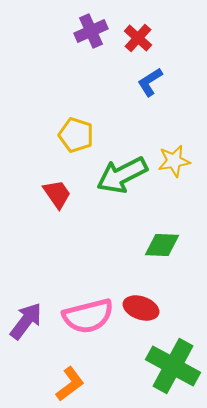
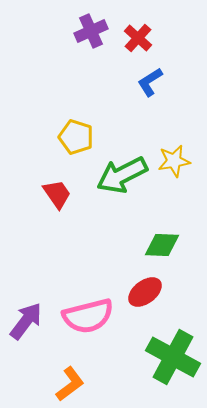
yellow pentagon: moved 2 px down
red ellipse: moved 4 px right, 16 px up; rotated 56 degrees counterclockwise
green cross: moved 9 px up
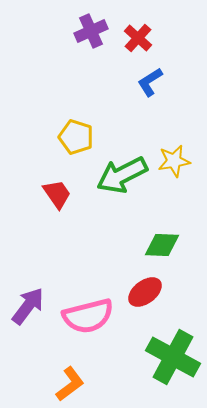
purple arrow: moved 2 px right, 15 px up
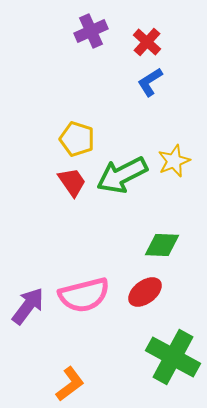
red cross: moved 9 px right, 4 px down
yellow pentagon: moved 1 px right, 2 px down
yellow star: rotated 12 degrees counterclockwise
red trapezoid: moved 15 px right, 12 px up
pink semicircle: moved 4 px left, 21 px up
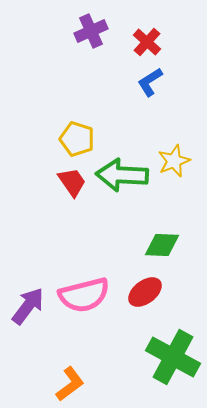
green arrow: rotated 30 degrees clockwise
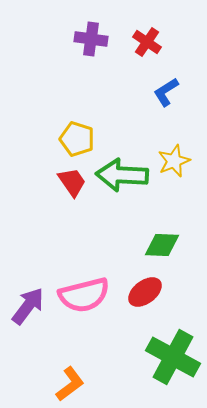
purple cross: moved 8 px down; rotated 32 degrees clockwise
red cross: rotated 8 degrees counterclockwise
blue L-shape: moved 16 px right, 10 px down
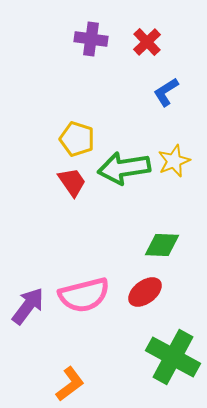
red cross: rotated 12 degrees clockwise
green arrow: moved 2 px right, 7 px up; rotated 12 degrees counterclockwise
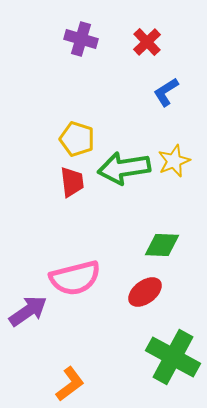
purple cross: moved 10 px left; rotated 8 degrees clockwise
red trapezoid: rotated 28 degrees clockwise
pink semicircle: moved 9 px left, 17 px up
purple arrow: moved 5 px down; rotated 18 degrees clockwise
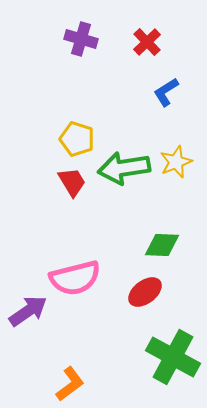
yellow star: moved 2 px right, 1 px down
red trapezoid: rotated 24 degrees counterclockwise
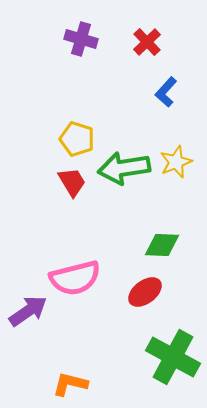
blue L-shape: rotated 16 degrees counterclockwise
orange L-shape: rotated 129 degrees counterclockwise
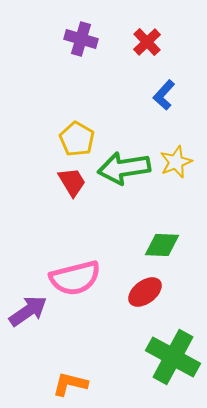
blue L-shape: moved 2 px left, 3 px down
yellow pentagon: rotated 12 degrees clockwise
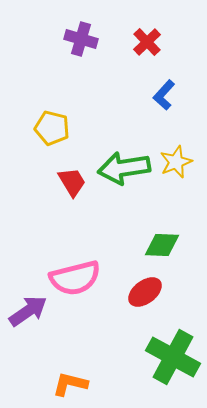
yellow pentagon: moved 25 px left, 11 px up; rotated 16 degrees counterclockwise
